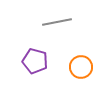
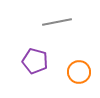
orange circle: moved 2 px left, 5 px down
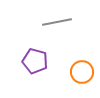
orange circle: moved 3 px right
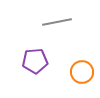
purple pentagon: rotated 20 degrees counterclockwise
